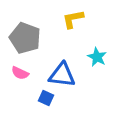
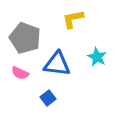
blue triangle: moved 5 px left, 11 px up
blue square: moved 2 px right; rotated 28 degrees clockwise
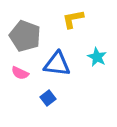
gray pentagon: moved 2 px up
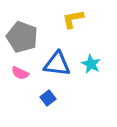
gray pentagon: moved 3 px left, 1 px down
cyan star: moved 6 px left, 7 px down
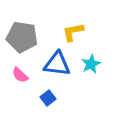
yellow L-shape: moved 13 px down
gray pentagon: rotated 12 degrees counterclockwise
cyan star: rotated 18 degrees clockwise
pink semicircle: moved 2 px down; rotated 18 degrees clockwise
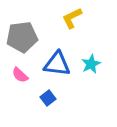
yellow L-shape: moved 1 px left, 14 px up; rotated 15 degrees counterclockwise
gray pentagon: rotated 16 degrees counterclockwise
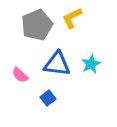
gray pentagon: moved 15 px right, 12 px up; rotated 16 degrees counterclockwise
